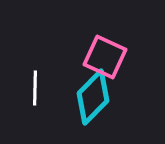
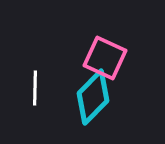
pink square: moved 1 px down
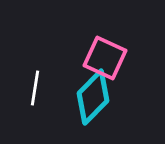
white line: rotated 8 degrees clockwise
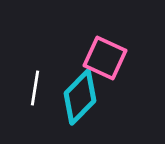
cyan diamond: moved 13 px left
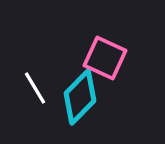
white line: rotated 40 degrees counterclockwise
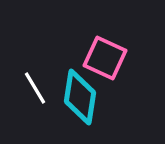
cyan diamond: rotated 36 degrees counterclockwise
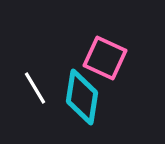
cyan diamond: moved 2 px right
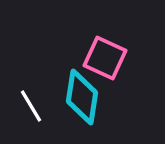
white line: moved 4 px left, 18 px down
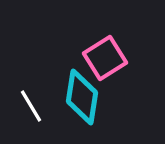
pink square: rotated 33 degrees clockwise
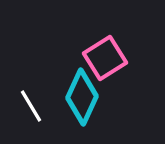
cyan diamond: rotated 16 degrees clockwise
